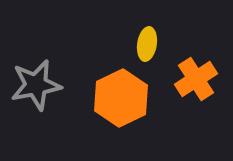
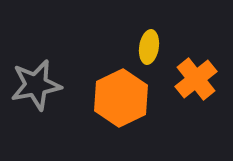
yellow ellipse: moved 2 px right, 3 px down
orange cross: rotated 6 degrees counterclockwise
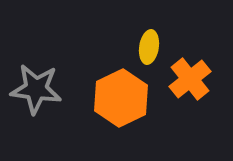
orange cross: moved 6 px left
gray star: moved 4 px down; rotated 18 degrees clockwise
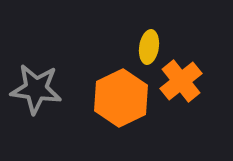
orange cross: moved 9 px left, 2 px down
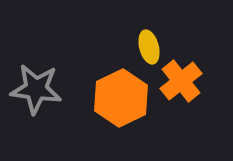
yellow ellipse: rotated 24 degrees counterclockwise
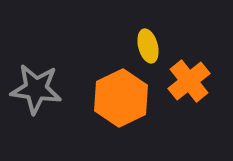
yellow ellipse: moved 1 px left, 1 px up
orange cross: moved 8 px right
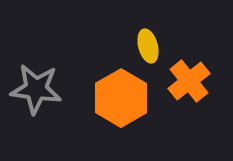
orange hexagon: rotated 4 degrees counterclockwise
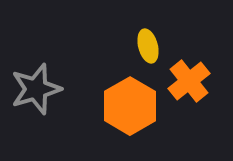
gray star: rotated 24 degrees counterclockwise
orange hexagon: moved 9 px right, 8 px down
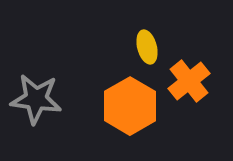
yellow ellipse: moved 1 px left, 1 px down
gray star: moved 10 px down; rotated 24 degrees clockwise
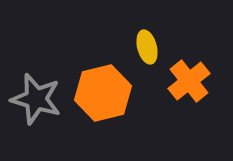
gray star: rotated 9 degrees clockwise
orange hexagon: moved 27 px left, 13 px up; rotated 16 degrees clockwise
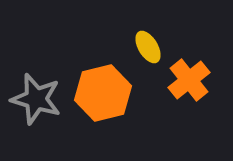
yellow ellipse: moved 1 px right; rotated 16 degrees counterclockwise
orange cross: moved 1 px up
